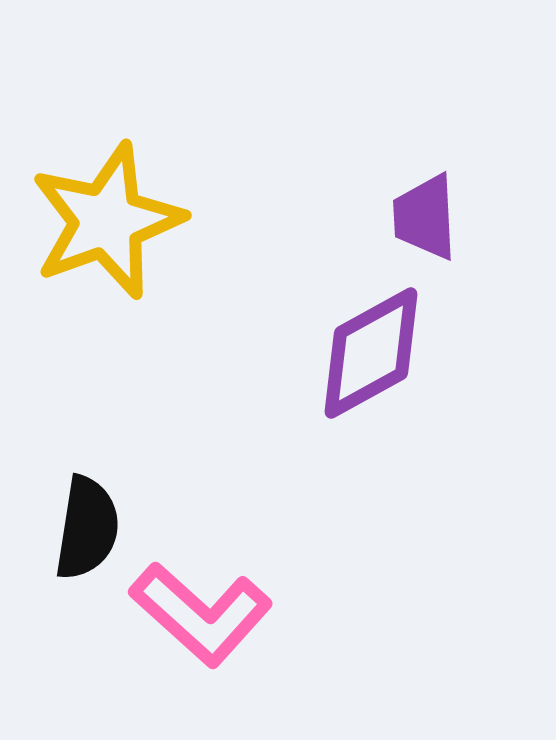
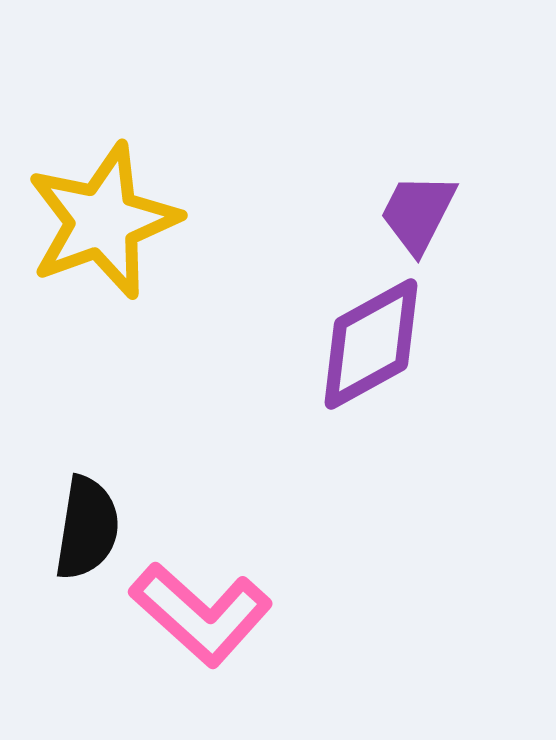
purple trapezoid: moved 7 px left, 4 px up; rotated 30 degrees clockwise
yellow star: moved 4 px left
purple diamond: moved 9 px up
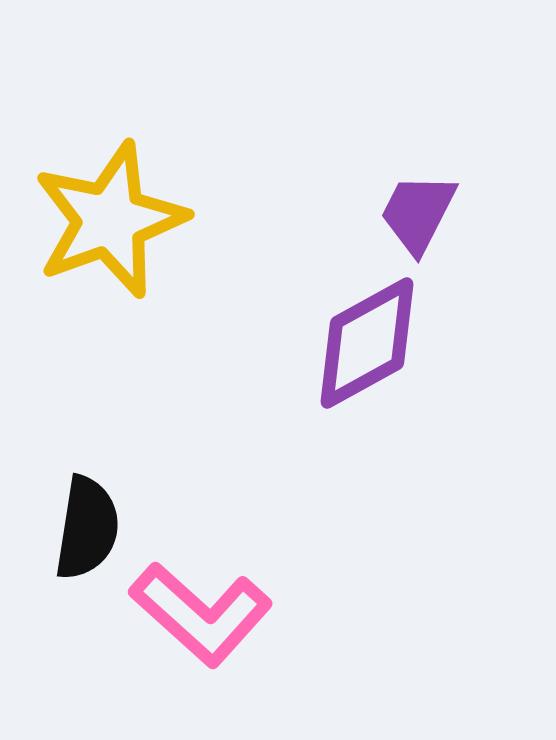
yellow star: moved 7 px right, 1 px up
purple diamond: moved 4 px left, 1 px up
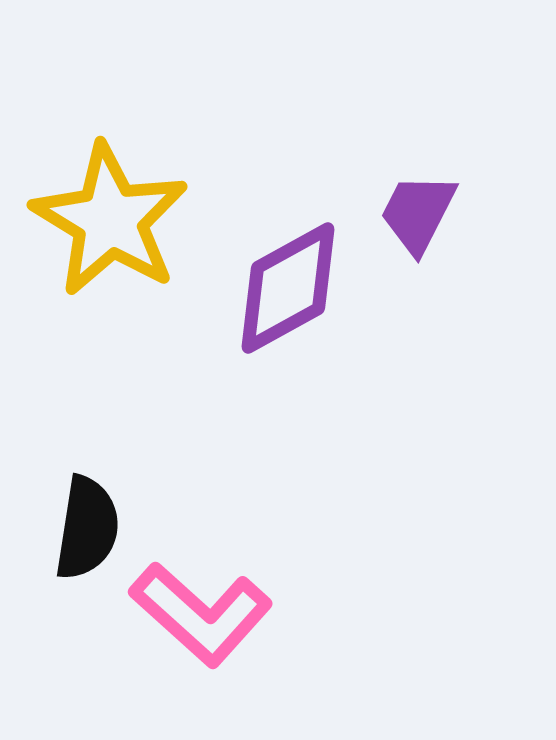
yellow star: rotated 21 degrees counterclockwise
purple diamond: moved 79 px left, 55 px up
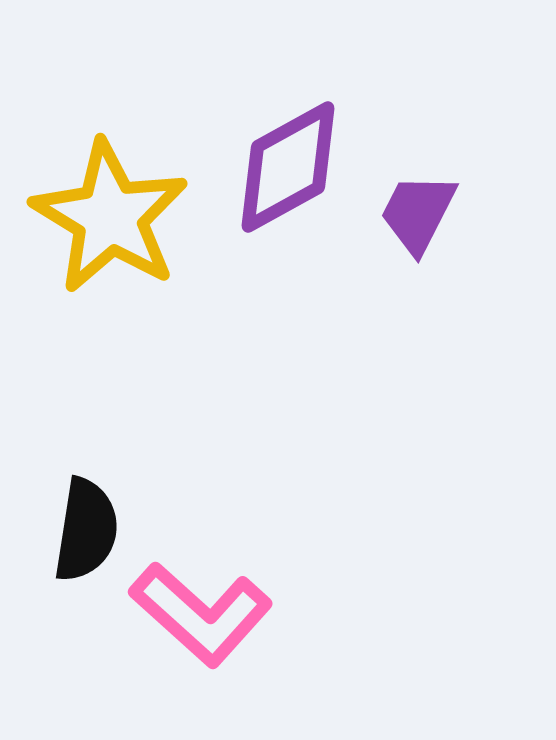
yellow star: moved 3 px up
purple diamond: moved 121 px up
black semicircle: moved 1 px left, 2 px down
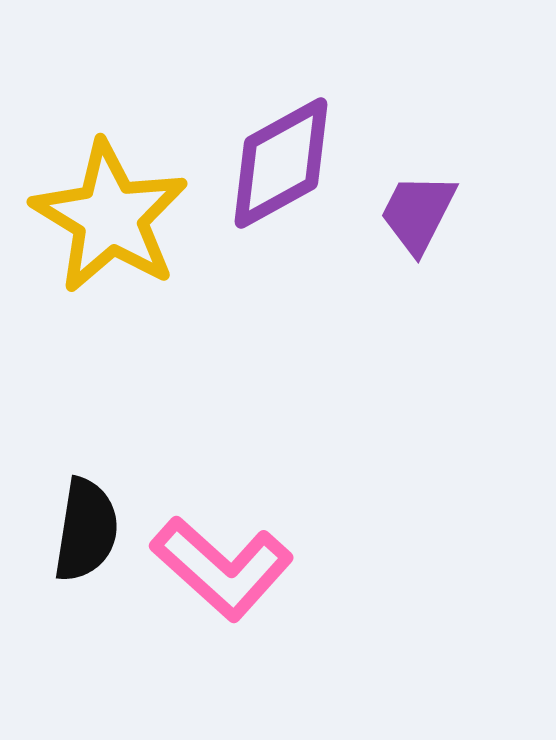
purple diamond: moved 7 px left, 4 px up
pink L-shape: moved 21 px right, 46 px up
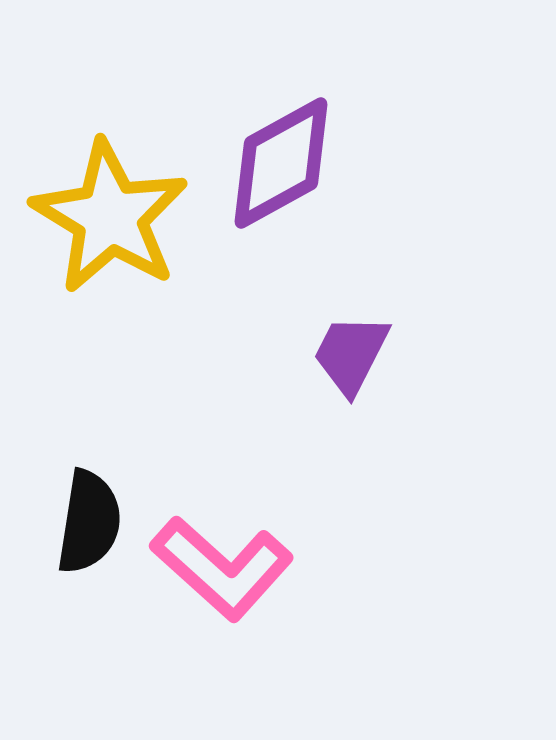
purple trapezoid: moved 67 px left, 141 px down
black semicircle: moved 3 px right, 8 px up
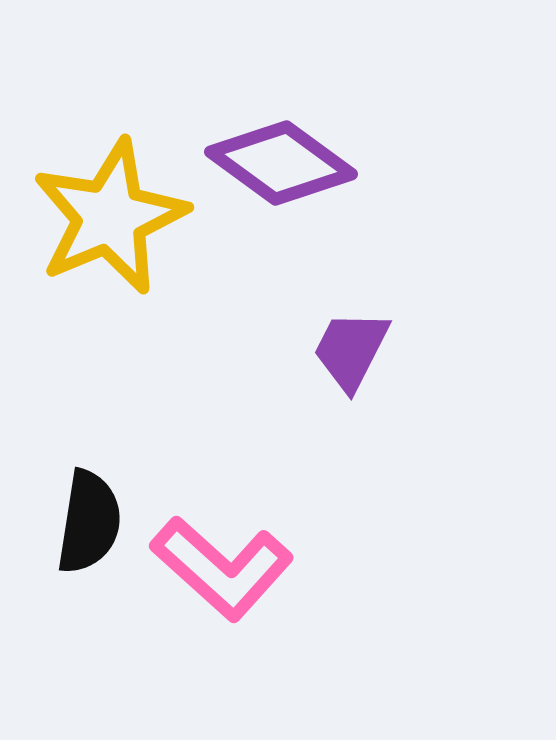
purple diamond: rotated 65 degrees clockwise
yellow star: rotated 18 degrees clockwise
purple trapezoid: moved 4 px up
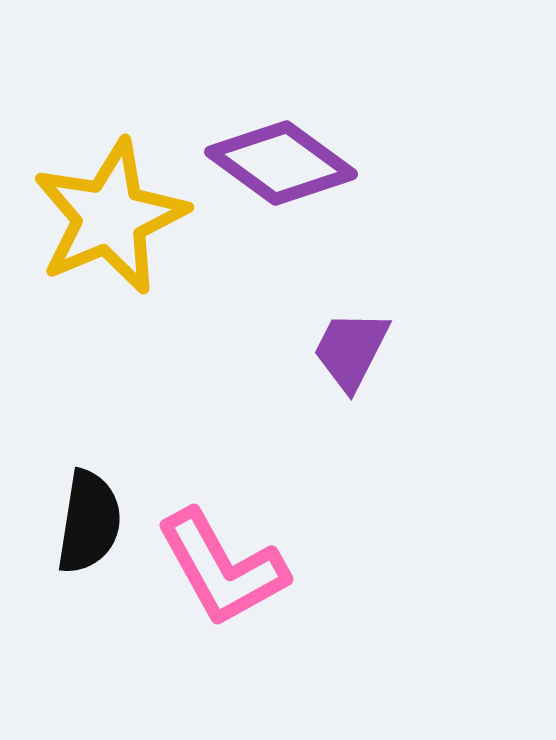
pink L-shape: rotated 19 degrees clockwise
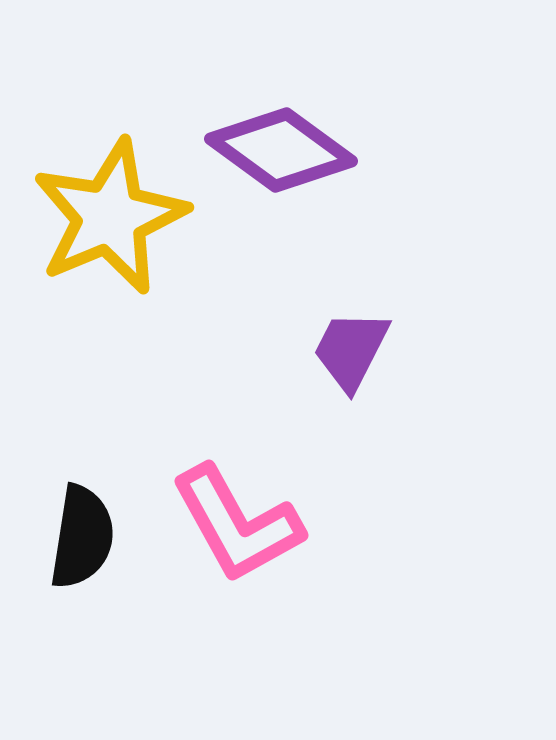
purple diamond: moved 13 px up
black semicircle: moved 7 px left, 15 px down
pink L-shape: moved 15 px right, 44 px up
